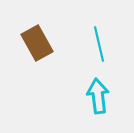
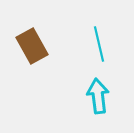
brown rectangle: moved 5 px left, 3 px down
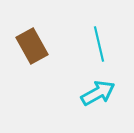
cyan arrow: moved 3 px up; rotated 68 degrees clockwise
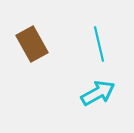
brown rectangle: moved 2 px up
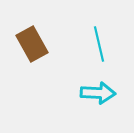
cyan arrow: rotated 32 degrees clockwise
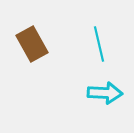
cyan arrow: moved 7 px right
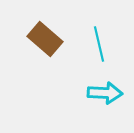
brown rectangle: moved 13 px right, 5 px up; rotated 20 degrees counterclockwise
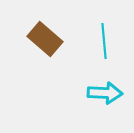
cyan line: moved 5 px right, 3 px up; rotated 8 degrees clockwise
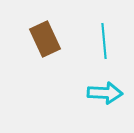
brown rectangle: rotated 24 degrees clockwise
